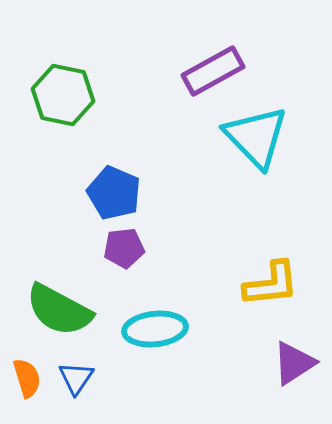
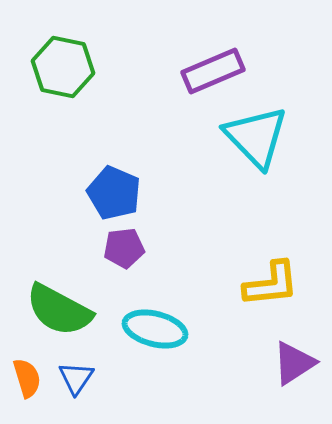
purple rectangle: rotated 6 degrees clockwise
green hexagon: moved 28 px up
cyan ellipse: rotated 20 degrees clockwise
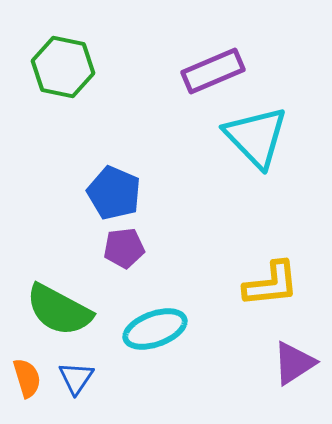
cyan ellipse: rotated 34 degrees counterclockwise
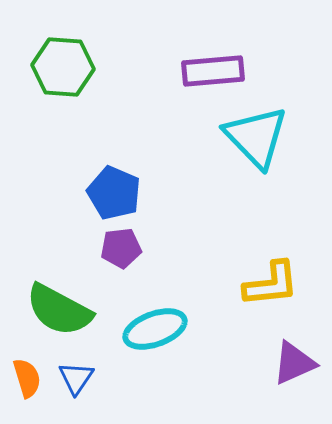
green hexagon: rotated 8 degrees counterclockwise
purple rectangle: rotated 18 degrees clockwise
purple pentagon: moved 3 px left
purple triangle: rotated 9 degrees clockwise
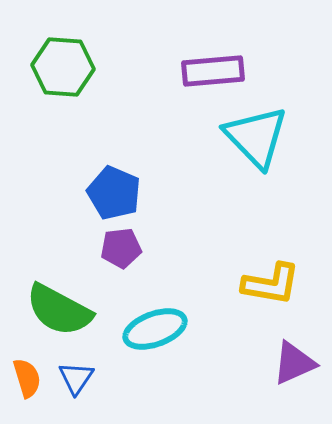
yellow L-shape: rotated 16 degrees clockwise
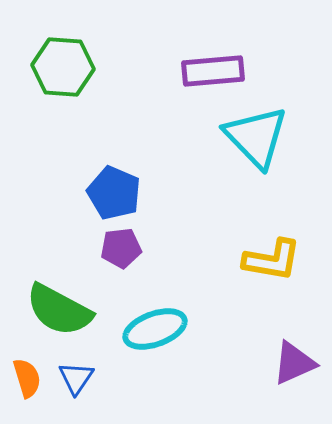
yellow L-shape: moved 1 px right, 24 px up
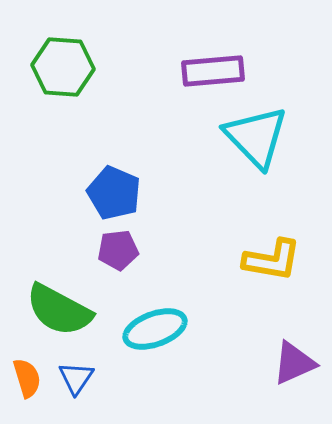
purple pentagon: moved 3 px left, 2 px down
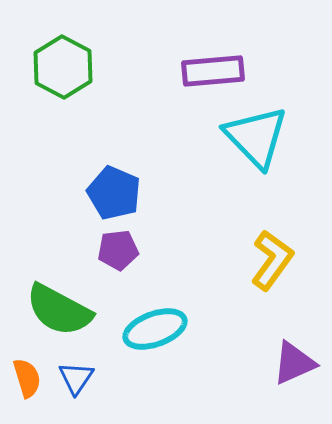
green hexagon: rotated 24 degrees clockwise
yellow L-shape: rotated 64 degrees counterclockwise
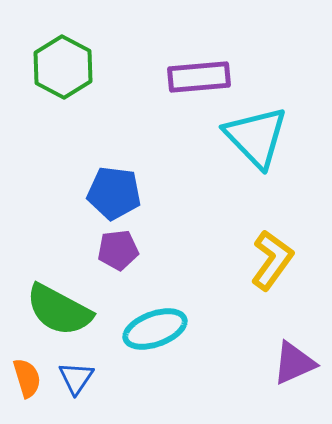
purple rectangle: moved 14 px left, 6 px down
blue pentagon: rotated 16 degrees counterclockwise
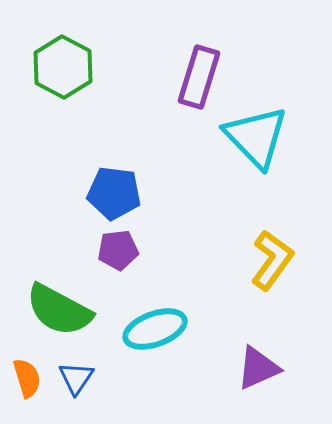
purple rectangle: rotated 68 degrees counterclockwise
purple triangle: moved 36 px left, 5 px down
